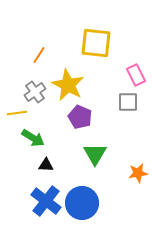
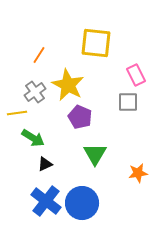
black triangle: moved 1 px left, 1 px up; rotated 28 degrees counterclockwise
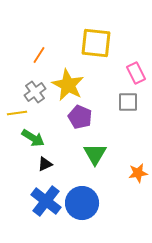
pink rectangle: moved 2 px up
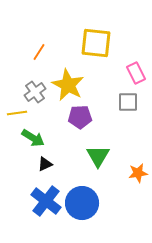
orange line: moved 3 px up
purple pentagon: rotated 25 degrees counterclockwise
green triangle: moved 3 px right, 2 px down
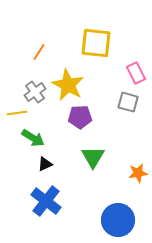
gray square: rotated 15 degrees clockwise
green triangle: moved 5 px left, 1 px down
blue circle: moved 36 px right, 17 px down
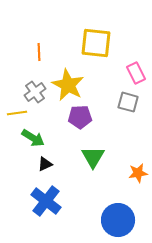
orange line: rotated 36 degrees counterclockwise
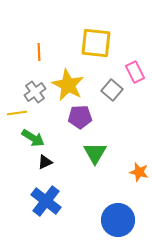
pink rectangle: moved 1 px left, 1 px up
gray square: moved 16 px left, 12 px up; rotated 25 degrees clockwise
green triangle: moved 2 px right, 4 px up
black triangle: moved 2 px up
orange star: moved 1 px right, 1 px up; rotated 24 degrees clockwise
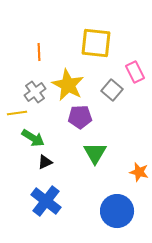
blue circle: moved 1 px left, 9 px up
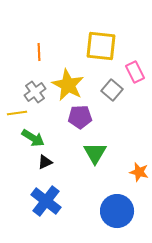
yellow square: moved 5 px right, 3 px down
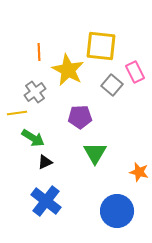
yellow star: moved 15 px up
gray square: moved 5 px up
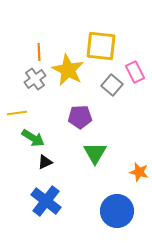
gray cross: moved 13 px up
